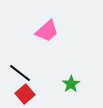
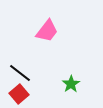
pink trapezoid: rotated 10 degrees counterclockwise
red square: moved 6 px left
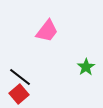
black line: moved 4 px down
green star: moved 15 px right, 17 px up
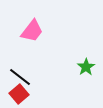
pink trapezoid: moved 15 px left
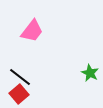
green star: moved 4 px right, 6 px down; rotated 12 degrees counterclockwise
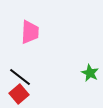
pink trapezoid: moved 2 px left, 1 px down; rotated 35 degrees counterclockwise
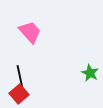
pink trapezoid: rotated 45 degrees counterclockwise
black line: rotated 40 degrees clockwise
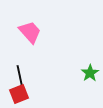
green star: rotated 12 degrees clockwise
red square: rotated 18 degrees clockwise
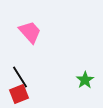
green star: moved 5 px left, 7 px down
black line: rotated 20 degrees counterclockwise
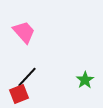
pink trapezoid: moved 6 px left
black line: moved 7 px right; rotated 75 degrees clockwise
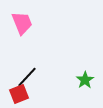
pink trapezoid: moved 2 px left, 9 px up; rotated 20 degrees clockwise
